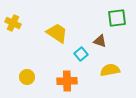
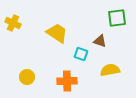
cyan square: rotated 32 degrees counterclockwise
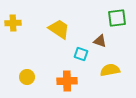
yellow cross: rotated 28 degrees counterclockwise
yellow trapezoid: moved 2 px right, 4 px up
